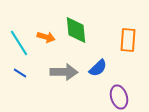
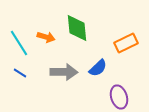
green diamond: moved 1 px right, 2 px up
orange rectangle: moved 2 px left, 3 px down; rotated 60 degrees clockwise
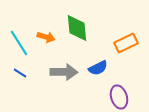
blue semicircle: rotated 18 degrees clockwise
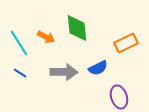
orange arrow: rotated 12 degrees clockwise
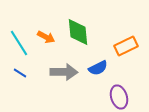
green diamond: moved 1 px right, 4 px down
orange rectangle: moved 3 px down
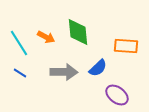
orange rectangle: rotated 30 degrees clockwise
blue semicircle: rotated 18 degrees counterclockwise
purple ellipse: moved 2 px left, 2 px up; rotated 35 degrees counterclockwise
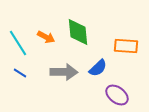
cyan line: moved 1 px left
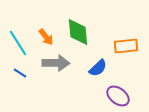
orange arrow: rotated 24 degrees clockwise
orange rectangle: rotated 10 degrees counterclockwise
gray arrow: moved 8 px left, 9 px up
purple ellipse: moved 1 px right, 1 px down
